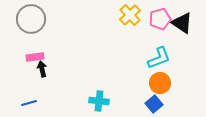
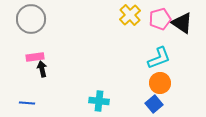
blue line: moved 2 px left; rotated 21 degrees clockwise
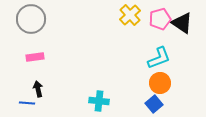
black arrow: moved 4 px left, 20 px down
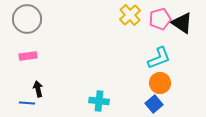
gray circle: moved 4 px left
pink rectangle: moved 7 px left, 1 px up
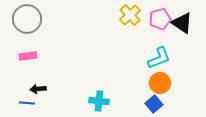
black arrow: rotated 84 degrees counterclockwise
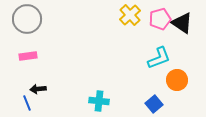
orange circle: moved 17 px right, 3 px up
blue line: rotated 63 degrees clockwise
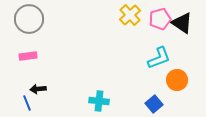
gray circle: moved 2 px right
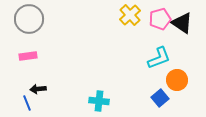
blue square: moved 6 px right, 6 px up
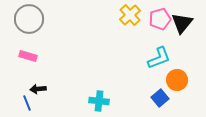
black triangle: rotated 35 degrees clockwise
pink rectangle: rotated 24 degrees clockwise
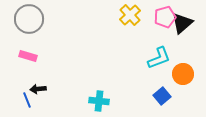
pink pentagon: moved 5 px right, 2 px up
black triangle: rotated 10 degrees clockwise
orange circle: moved 6 px right, 6 px up
blue square: moved 2 px right, 2 px up
blue line: moved 3 px up
